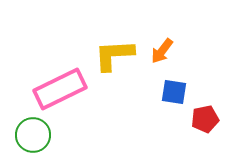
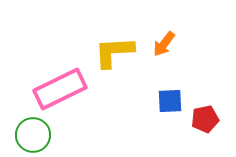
orange arrow: moved 2 px right, 7 px up
yellow L-shape: moved 3 px up
blue square: moved 4 px left, 9 px down; rotated 12 degrees counterclockwise
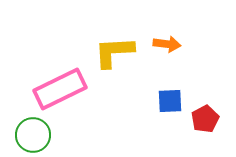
orange arrow: moved 3 px right; rotated 120 degrees counterclockwise
red pentagon: rotated 16 degrees counterclockwise
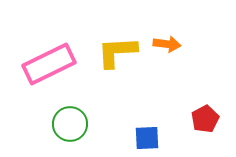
yellow L-shape: moved 3 px right
pink rectangle: moved 11 px left, 25 px up
blue square: moved 23 px left, 37 px down
green circle: moved 37 px right, 11 px up
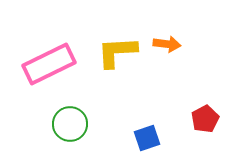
blue square: rotated 16 degrees counterclockwise
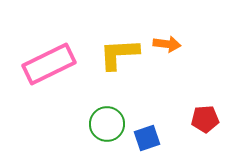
yellow L-shape: moved 2 px right, 2 px down
red pentagon: rotated 24 degrees clockwise
green circle: moved 37 px right
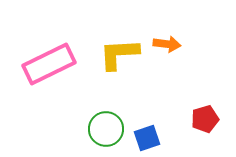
red pentagon: rotated 12 degrees counterclockwise
green circle: moved 1 px left, 5 px down
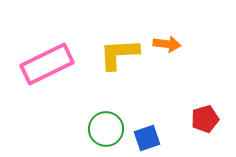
pink rectangle: moved 2 px left
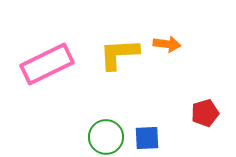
red pentagon: moved 6 px up
green circle: moved 8 px down
blue square: rotated 16 degrees clockwise
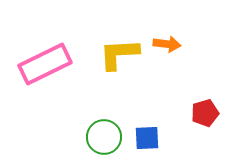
pink rectangle: moved 2 px left
green circle: moved 2 px left
